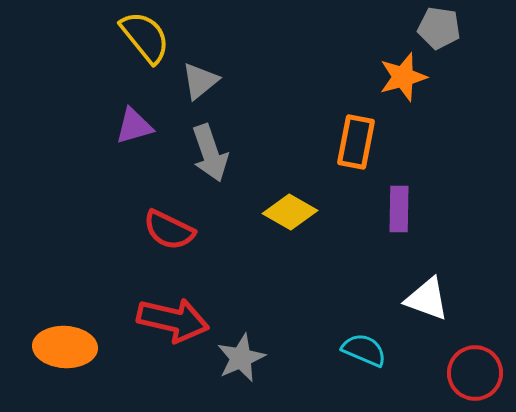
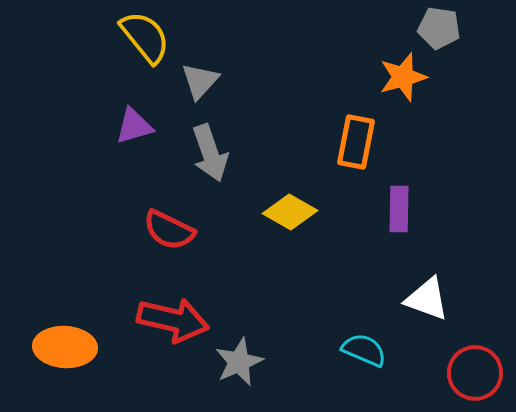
gray triangle: rotated 9 degrees counterclockwise
gray star: moved 2 px left, 4 px down
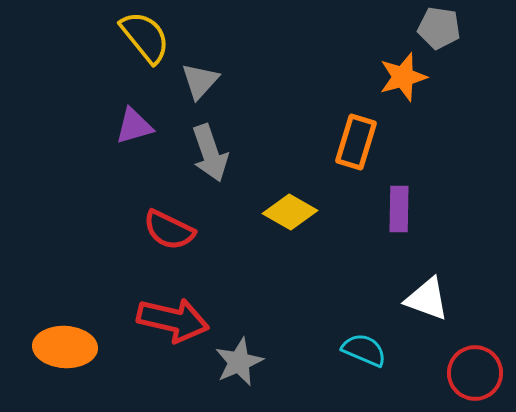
orange rectangle: rotated 6 degrees clockwise
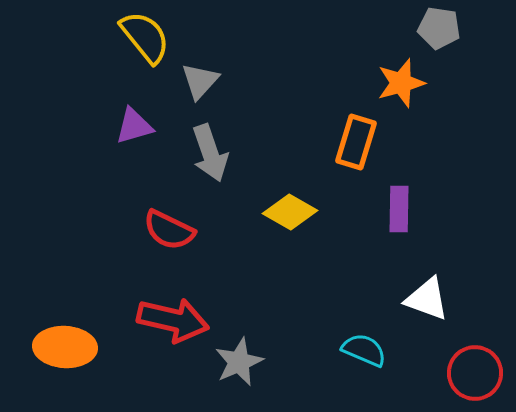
orange star: moved 2 px left, 6 px down
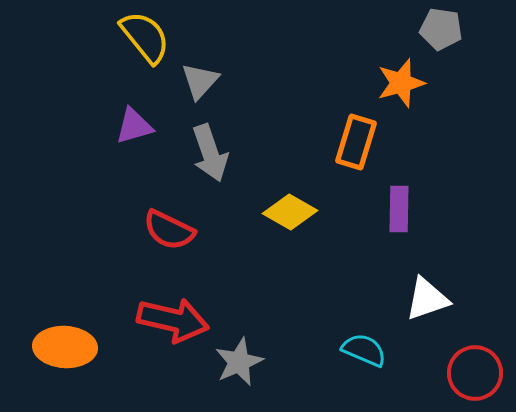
gray pentagon: moved 2 px right, 1 px down
white triangle: rotated 39 degrees counterclockwise
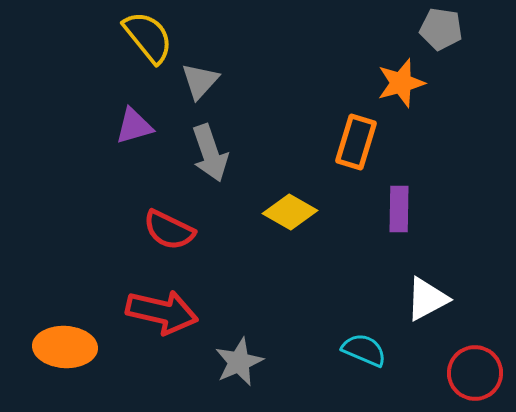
yellow semicircle: moved 3 px right
white triangle: rotated 9 degrees counterclockwise
red arrow: moved 11 px left, 8 px up
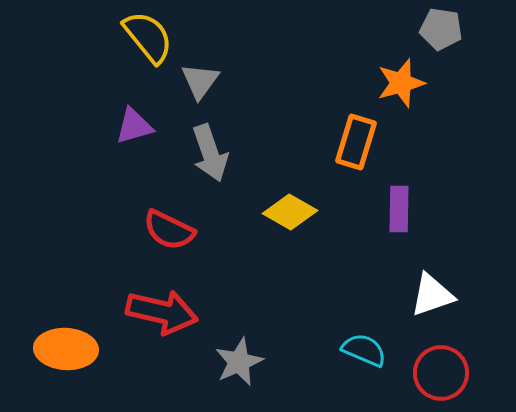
gray triangle: rotated 6 degrees counterclockwise
white triangle: moved 5 px right, 4 px up; rotated 9 degrees clockwise
orange ellipse: moved 1 px right, 2 px down
red circle: moved 34 px left
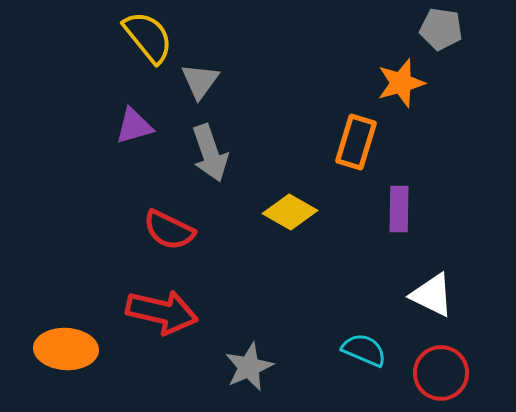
white triangle: rotated 45 degrees clockwise
gray star: moved 10 px right, 5 px down
